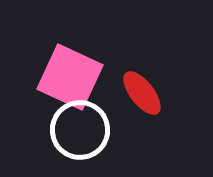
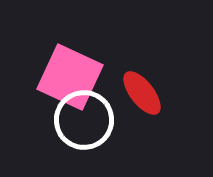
white circle: moved 4 px right, 10 px up
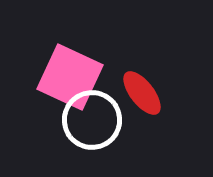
white circle: moved 8 px right
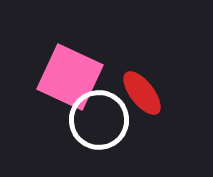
white circle: moved 7 px right
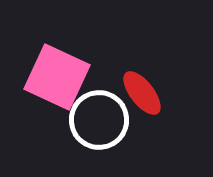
pink square: moved 13 px left
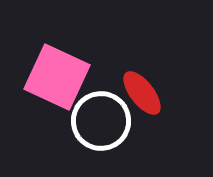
white circle: moved 2 px right, 1 px down
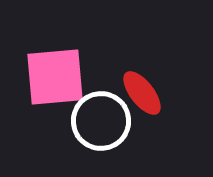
pink square: moved 2 px left; rotated 30 degrees counterclockwise
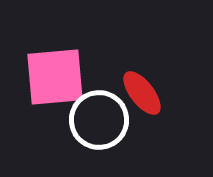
white circle: moved 2 px left, 1 px up
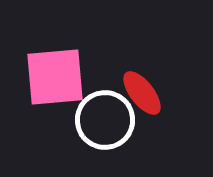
white circle: moved 6 px right
